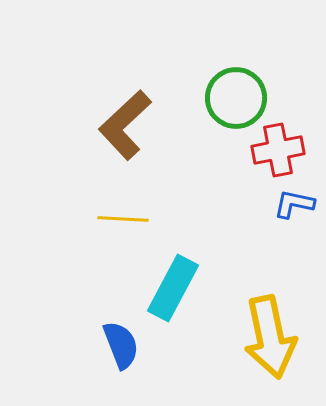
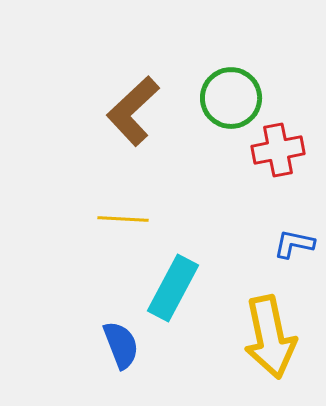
green circle: moved 5 px left
brown L-shape: moved 8 px right, 14 px up
blue L-shape: moved 40 px down
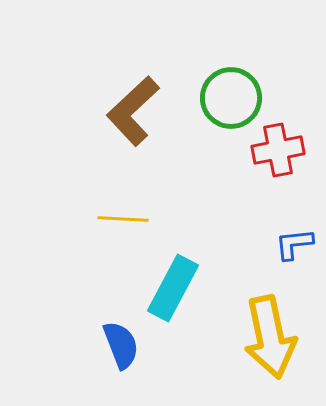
blue L-shape: rotated 18 degrees counterclockwise
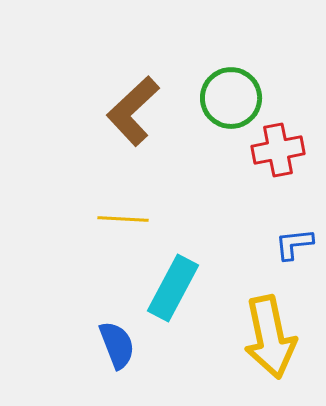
blue semicircle: moved 4 px left
